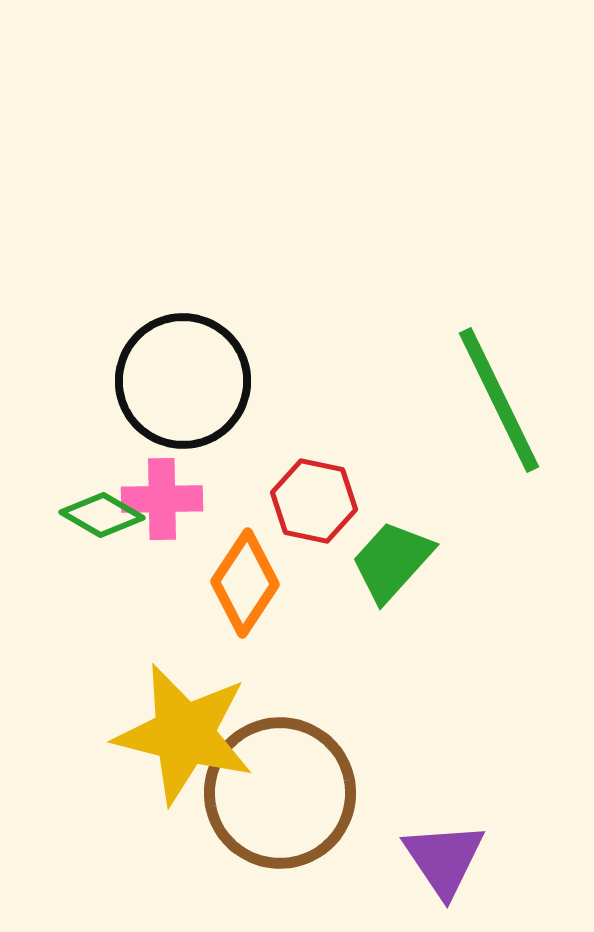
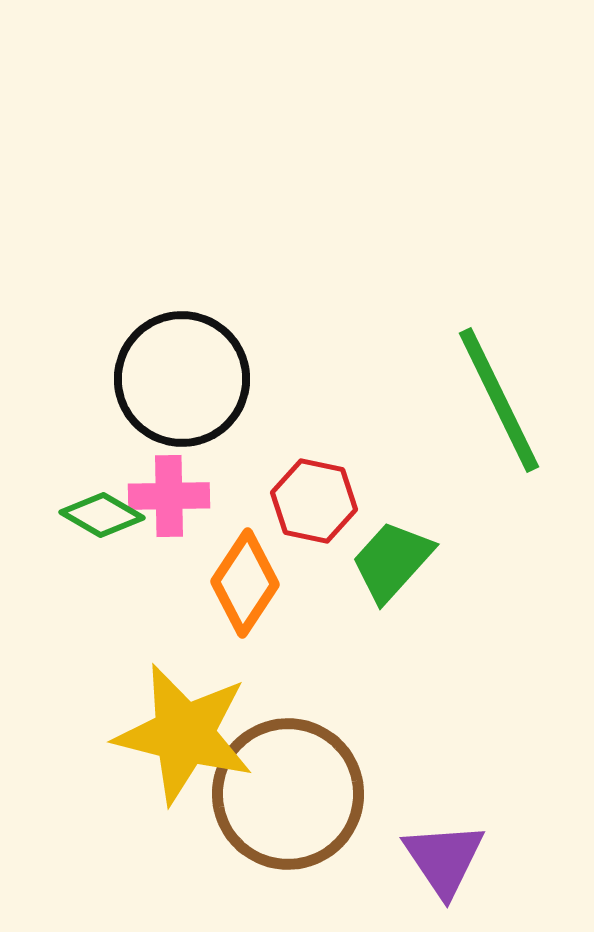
black circle: moved 1 px left, 2 px up
pink cross: moved 7 px right, 3 px up
brown circle: moved 8 px right, 1 px down
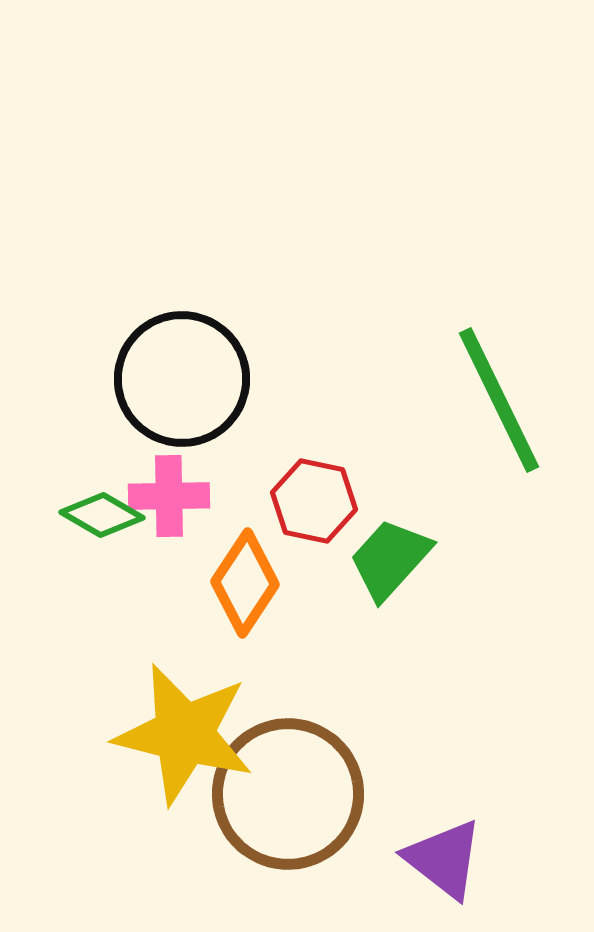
green trapezoid: moved 2 px left, 2 px up
purple triangle: rotated 18 degrees counterclockwise
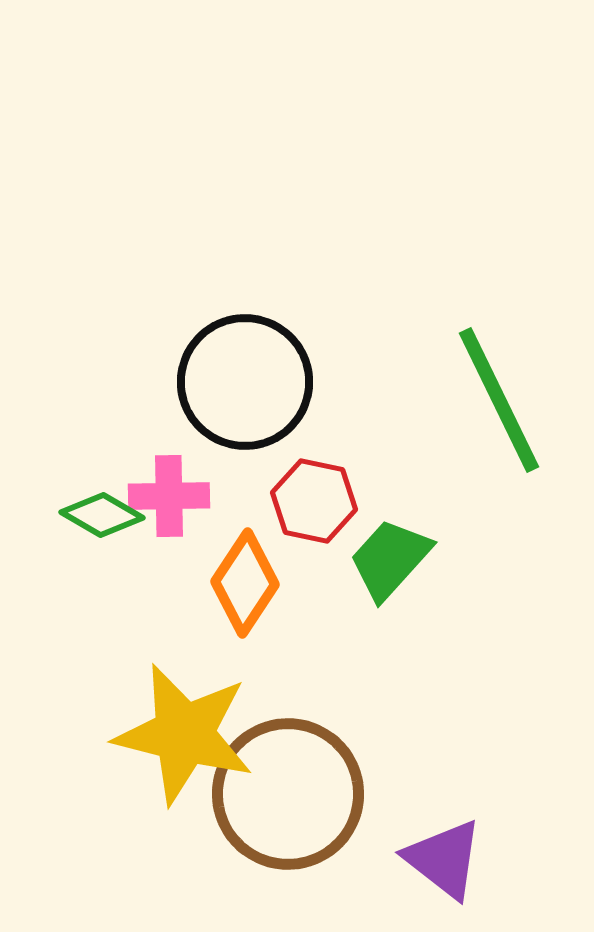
black circle: moved 63 px right, 3 px down
